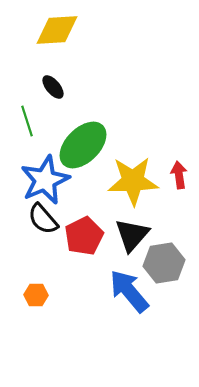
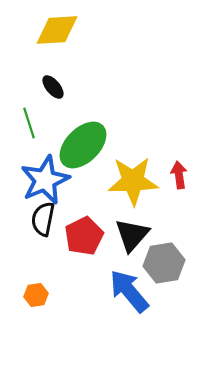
green line: moved 2 px right, 2 px down
black semicircle: rotated 52 degrees clockwise
orange hexagon: rotated 10 degrees counterclockwise
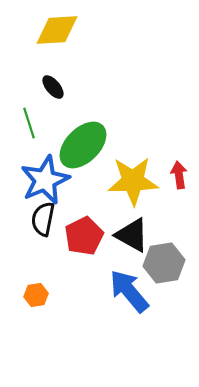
black triangle: rotated 42 degrees counterclockwise
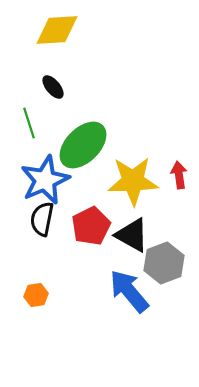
black semicircle: moved 1 px left
red pentagon: moved 7 px right, 10 px up
gray hexagon: rotated 12 degrees counterclockwise
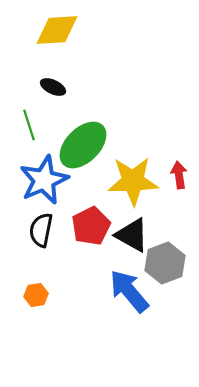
black ellipse: rotated 25 degrees counterclockwise
green line: moved 2 px down
blue star: moved 1 px left
black semicircle: moved 1 px left, 11 px down
gray hexagon: moved 1 px right
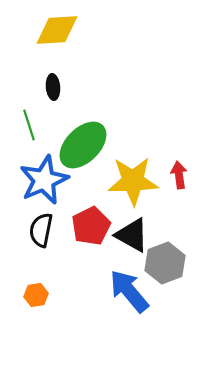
black ellipse: rotated 60 degrees clockwise
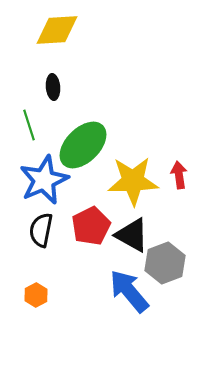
orange hexagon: rotated 20 degrees counterclockwise
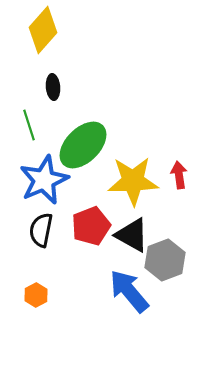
yellow diamond: moved 14 px left; rotated 45 degrees counterclockwise
red pentagon: rotated 6 degrees clockwise
gray hexagon: moved 3 px up
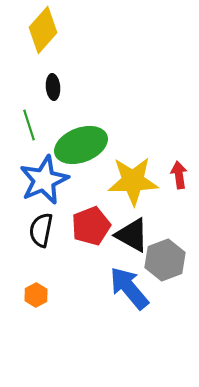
green ellipse: moved 2 px left; rotated 24 degrees clockwise
blue arrow: moved 3 px up
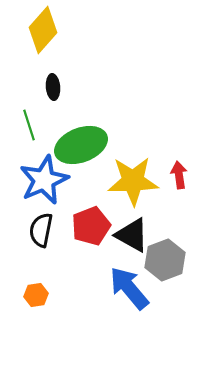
orange hexagon: rotated 20 degrees clockwise
